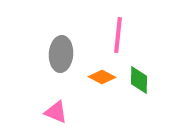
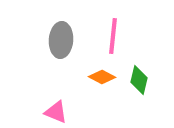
pink line: moved 5 px left, 1 px down
gray ellipse: moved 14 px up
green diamond: rotated 12 degrees clockwise
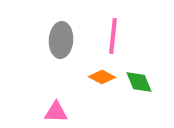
green diamond: moved 2 px down; rotated 36 degrees counterclockwise
pink triangle: rotated 20 degrees counterclockwise
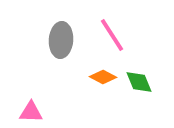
pink line: moved 1 px left, 1 px up; rotated 39 degrees counterclockwise
orange diamond: moved 1 px right
pink triangle: moved 25 px left
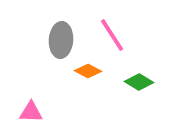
orange diamond: moved 15 px left, 6 px up
green diamond: rotated 36 degrees counterclockwise
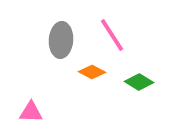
orange diamond: moved 4 px right, 1 px down
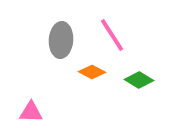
green diamond: moved 2 px up
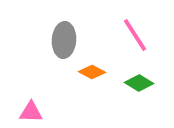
pink line: moved 23 px right
gray ellipse: moved 3 px right
green diamond: moved 3 px down
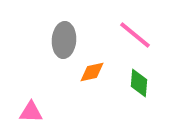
pink line: rotated 18 degrees counterclockwise
orange diamond: rotated 40 degrees counterclockwise
green diamond: rotated 64 degrees clockwise
